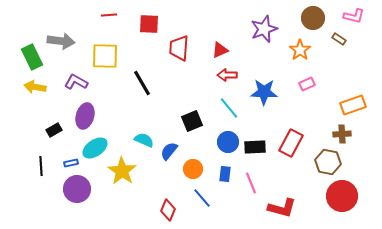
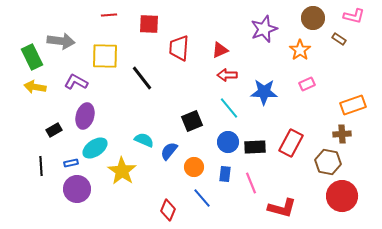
black line at (142, 83): moved 5 px up; rotated 8 degrees counterclockwise
orange circle at (193, 169): moved 1 px right, 2 px up
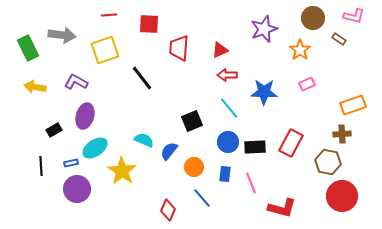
gray arrow at (61, 41): moved 1 px right, 6 px up
yellow square at (105, 56): moved 6 px up; rotated 20 degrees counterclockwise
green rectangle at (32, 57): moved 4 px left, 9 px up
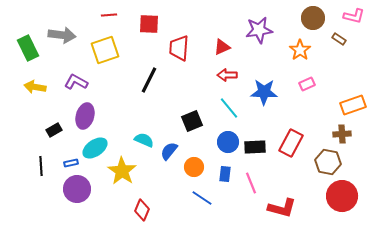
purple star at (264, 29): moved 5 px left, 1 px down; rotated 12 degrees clockwise
red triangle at (220, 50): moved 2 px right, 3 px up
black line at (142, 78): moved 7 px right, 2 px down; rotated 64 degrees clockwise
blue line at (202, 198): rotated 15 degrees counterclockwise
red diamond at (168, 210): moved 26 px left
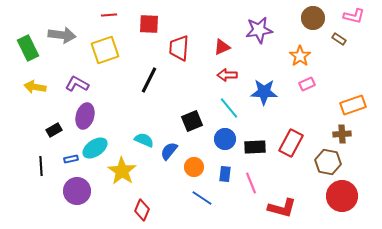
orange star at (300, 50): moved 6 px down
purple L-shape at (76, 82): moved 1 px right, 2 px down
blue circle at (228, 142): moved 3 px left, 3 px up
blue rectangle at (71, 163): moved 4 px up
purple circle at (77, 189): moved 2 px down
